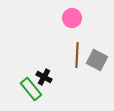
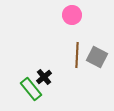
pink circle: moved 3 px up
gray square: moved 3 px up
black cross: rotated 21 degrees clockwise
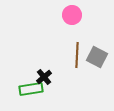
green rectangle: rotated 60 degrees counterclockwise
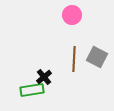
brown line: moved 3 px left, 4 px down
green rectangle: moved 1 px right, 1 px down
